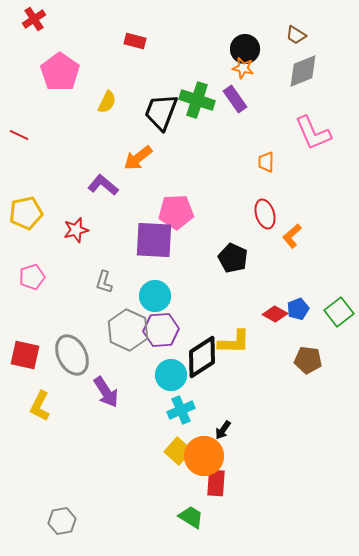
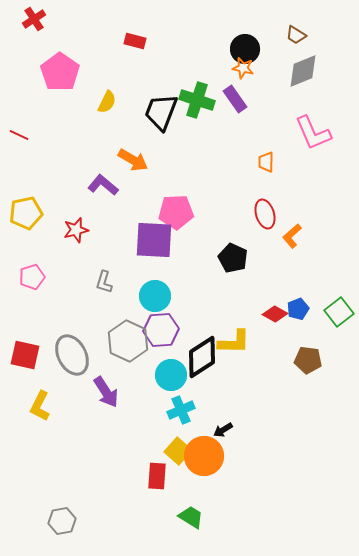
orange arrow at (138, 158): moved 5 px left, 2 px down; rotated 112 degrees counterclockwise
gray hexagon at (128, 330): moved 11 px down
black arrow at (223, 430): rotated 24 degrees clockwise
red rectangle at (216, 483): moved 59 px left, 7 px up
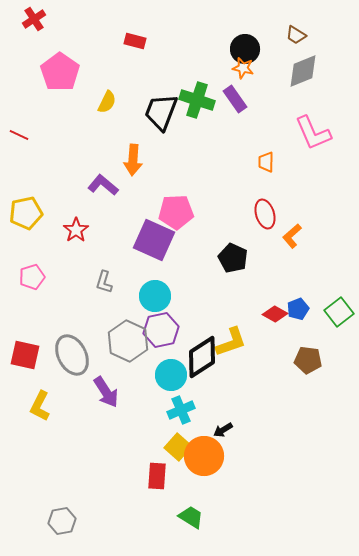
orange arrow at (133, 160): rotated 64 degrees clockwise
red star at (76, 230): rotated 20 degrees counterclockwise
purple square at (154, 240): rotated 21 degrees clockwise
purple hexagon at (161, 330): rotated 8 degrees counterclockwise
yellow L-shape at (234, 342): moved 3 px left; rotated 20 degrees counterclockwise
yellow square at (178, 451): moved 4 px up
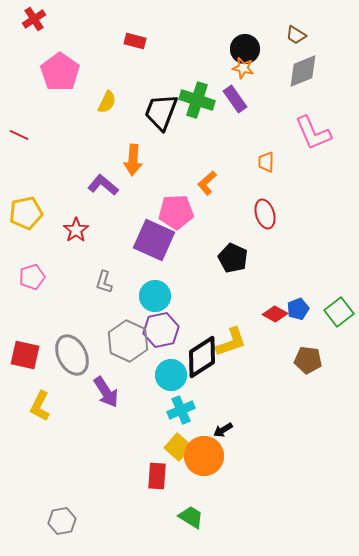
orange L-shape at (292, 236): moved 85 px left, 53 px up
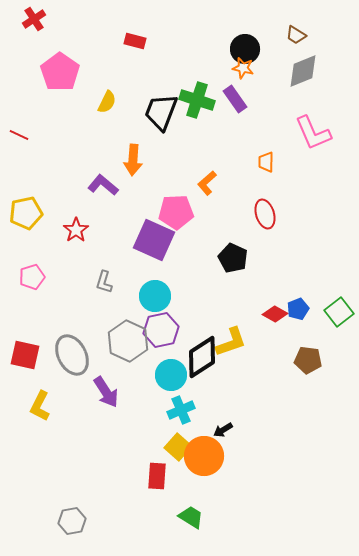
gray hexagon at (62, 521): moved 10 px right
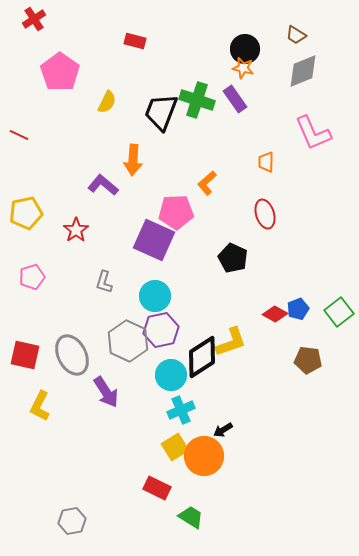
yellow square at (178, 447): moved 3 px left; rotated 16 degrees clockwise
red rectangle at (157, 476): moved 12 px down; rotated 68 degrees counterclockwise
